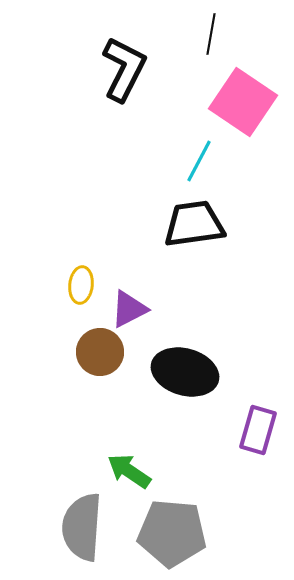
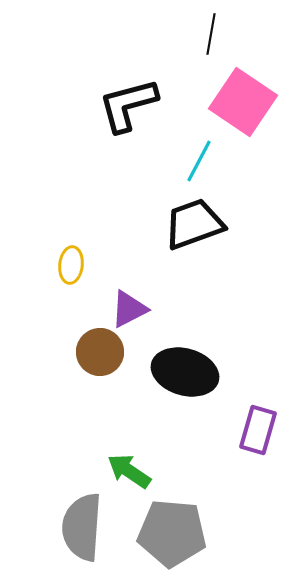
black L-shape: moved 4 px right, 36 px down; rotated 132 degrees counterclockwise
black trapezoid: rotated 12 degrees counterclockwise
yellow ellipse: moved 10 px left, 20 px up
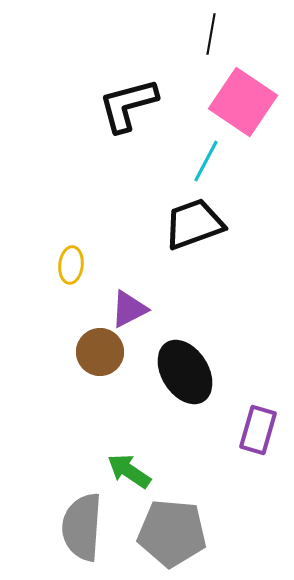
cyan line: moved 7 px right
black ellipse: rotated 42 degrees clockwise
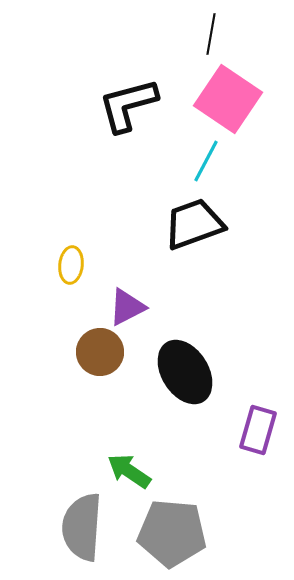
pink square: moved 15 px left, 3 px up
purple triangle: moved 2 px left, 2 px up
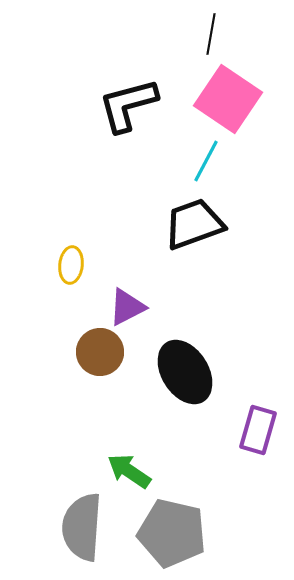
gray pentagon: rotated 8 degrees clockwise
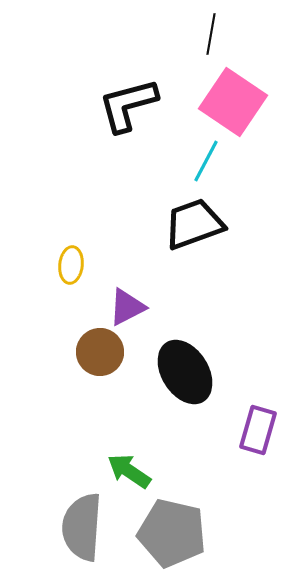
pink square: moved 5 px right, 3 px down
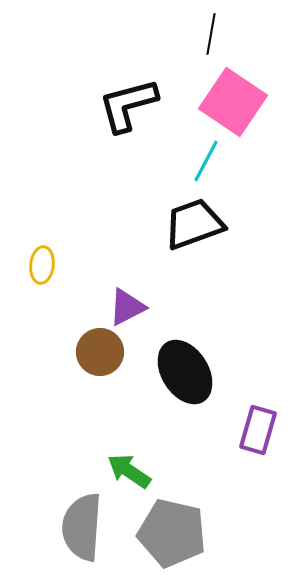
yellow ellipse: moved 29 px left
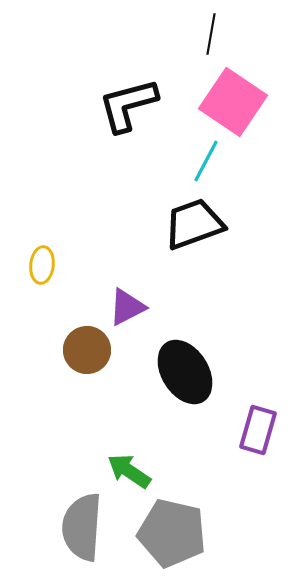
brown circle: moved 13 px left, 2 px up
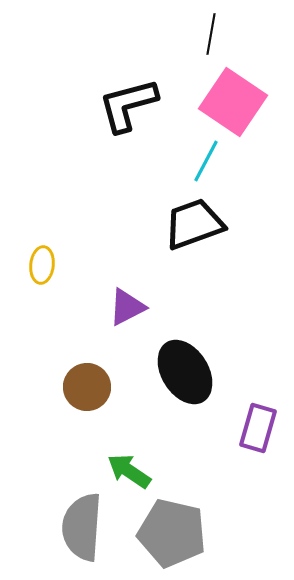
brown circle: moved 37 px down
purple rectangle: moved 2 px up
